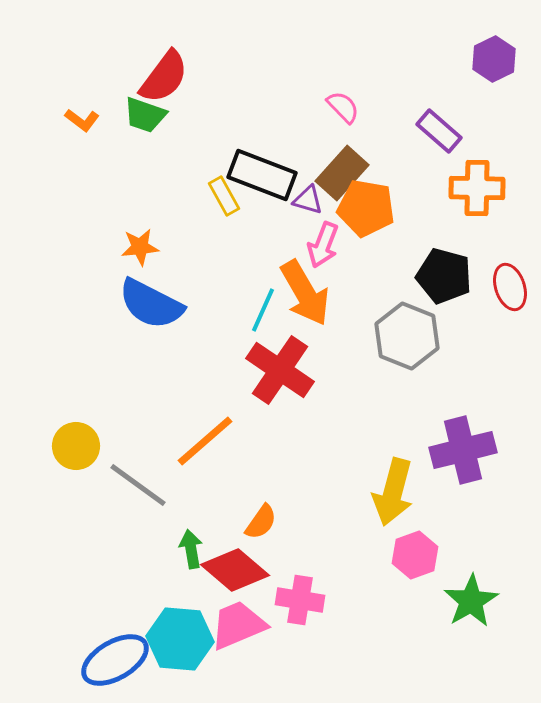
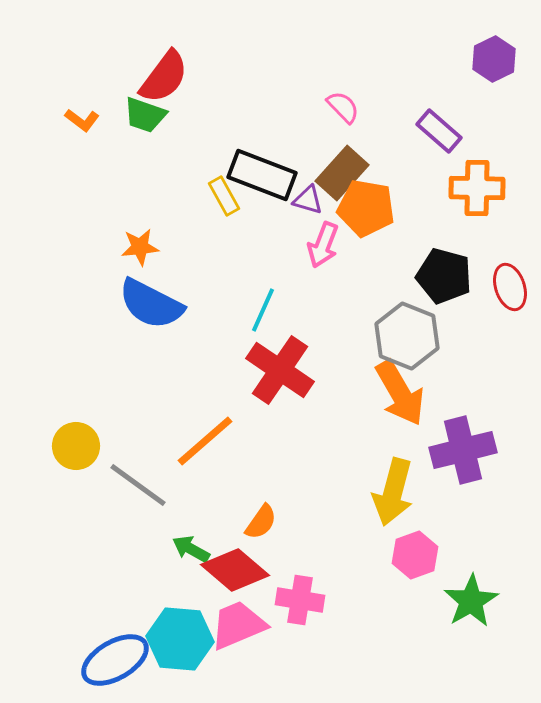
orange arrow: moved 95 px right, 100 px down
green arrow: rotated 51 degrees counterclockwise
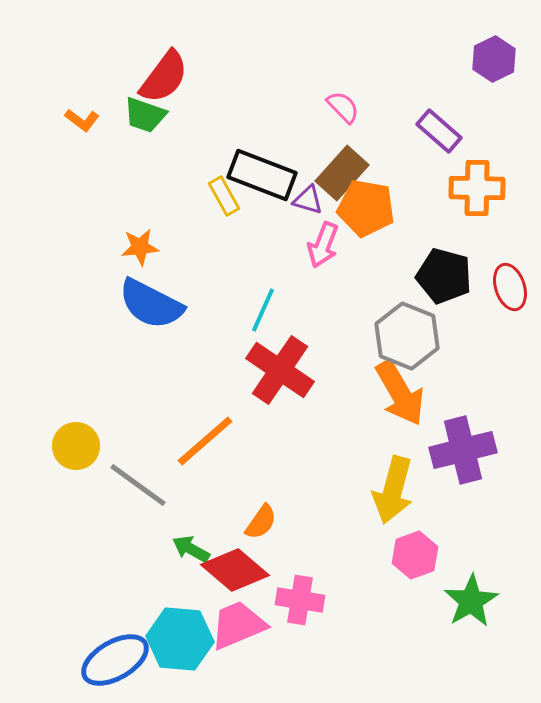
yellow arrow: moved 2 px up
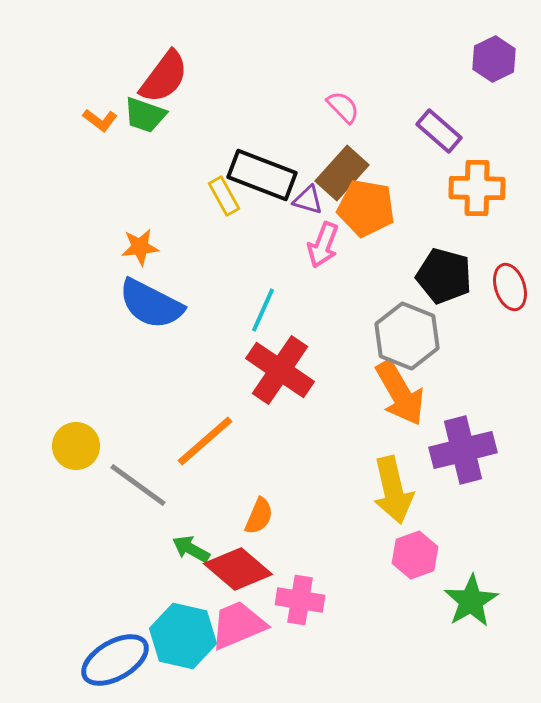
orange L-shape: moved 18 px right
yellow arrow: rotated 28 degrees counterclockwise
orange semicircle: moved 2 px left, 6 px up; rotated 12 degrees counterclockwise
red diamond: moved 3 px right, 1 px up
cyan hexagon: moved 3 px right, 3 px up; rotated 8 degrees clockwise
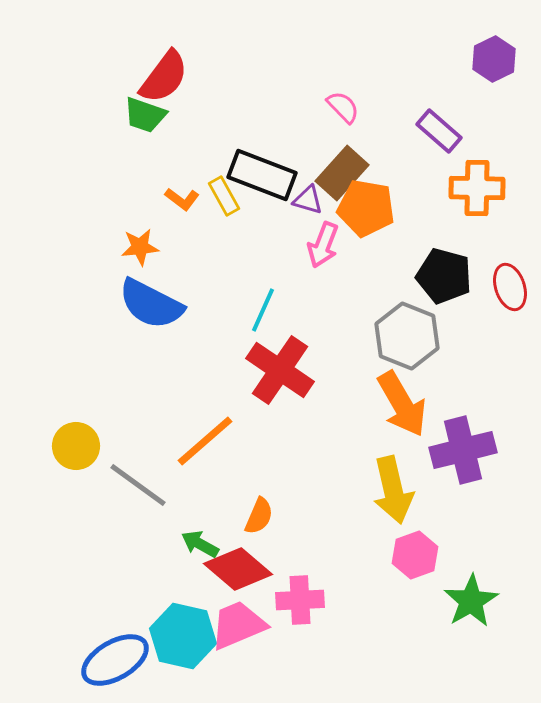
orange L-shape: moved 82 px right, 79 px down
orange arrow: moved 2 px right, 11 px down
green arrow: moved 9 px right, 5 px up
pink cross: rotated 12 degrees counterclockwise
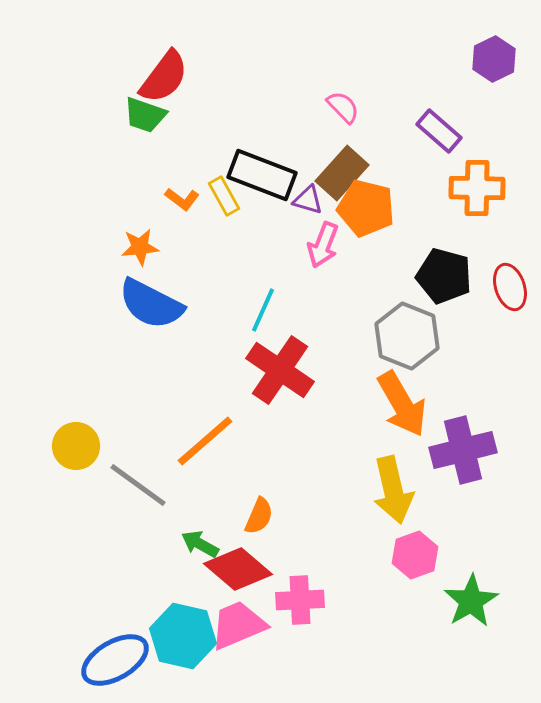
orange pentagon: rotated 4 degrees clockwise
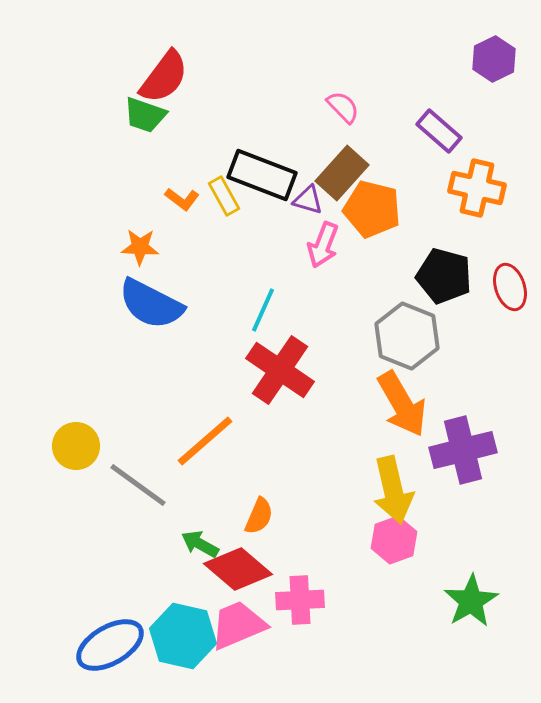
orange cross: rotated 12 degrees clockwise
orange pentagon: moved 6 px right, 1 px down
orange star: rotated 9 degrees clockwise
pink hexagon: moved 21 px left, 15 px up
blue ellipse: moved 5 px left, 15 px up
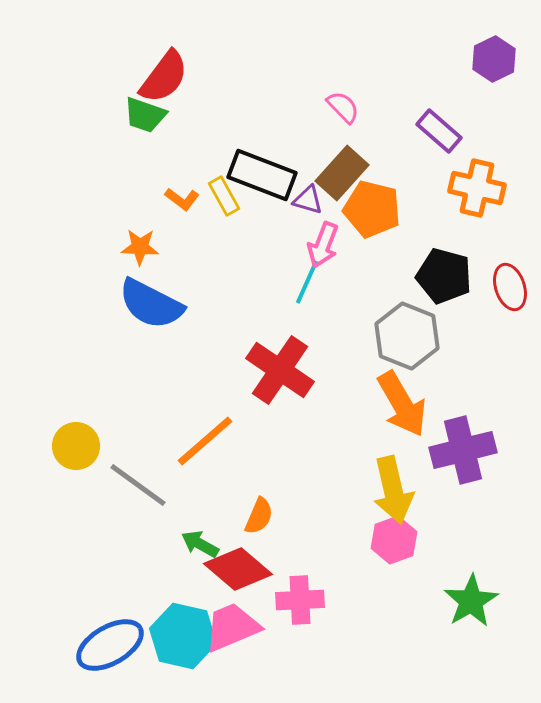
cyan line: moved 44 px right, 28 px up
pink trapezoid: moved 6 px left, 2 px down
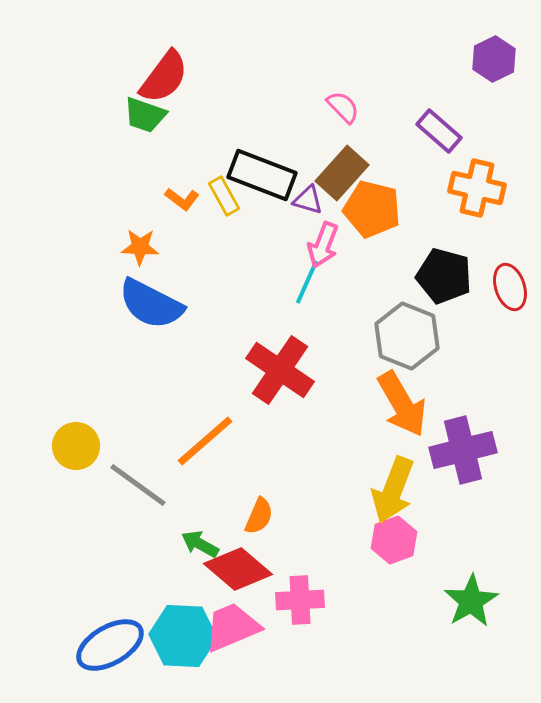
yellow arrow: rotated 34 degrees clockwise
cyan hexagon: rotated 10 degrees counterclockwise
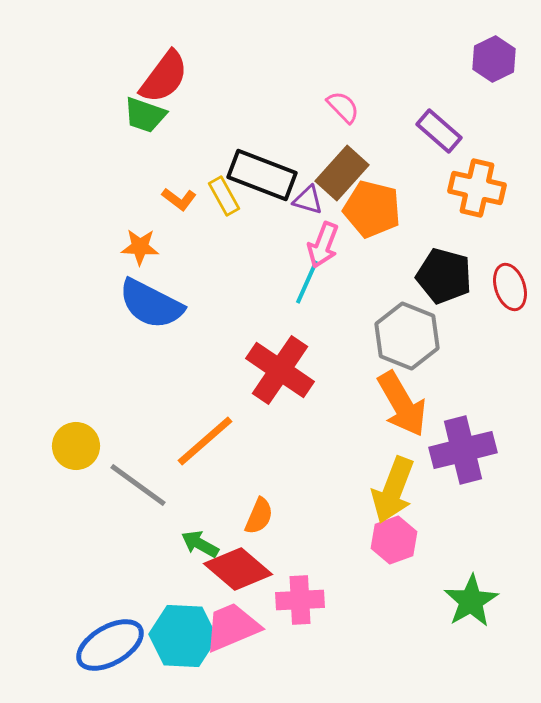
orange L-shape: moved 3 px left
